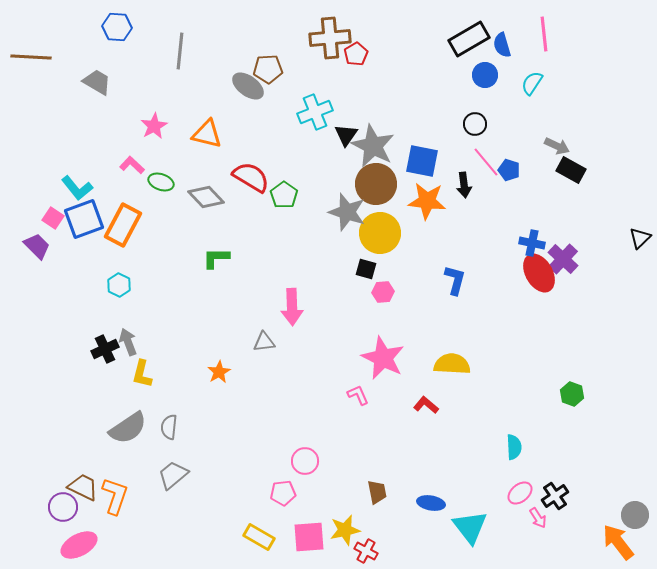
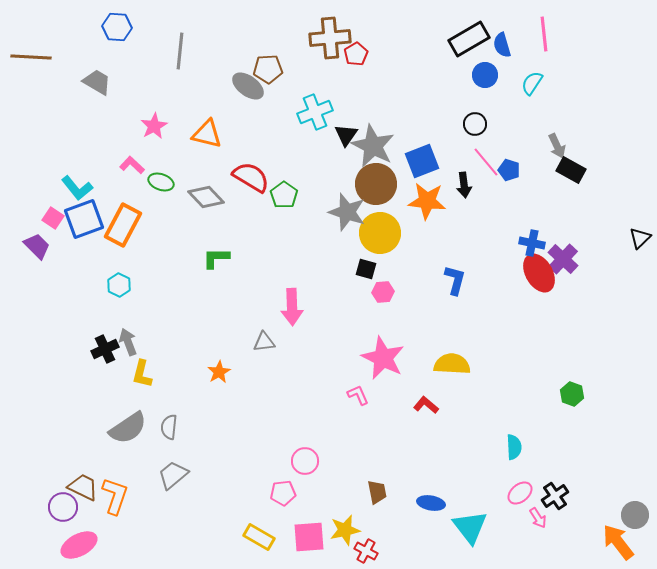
gray arrow at (557, 146): rotated 40 degrees clockwise
blue square at (422, 161): rotated 32 degrees counterclockwise
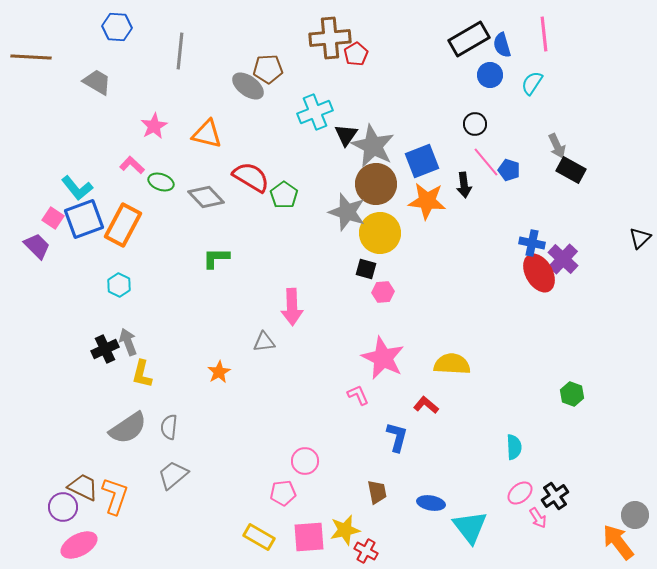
blue circle at (485, 75): moved 5 px right
blue L-shape at (455, 280): moved 58 px left, 157 px down
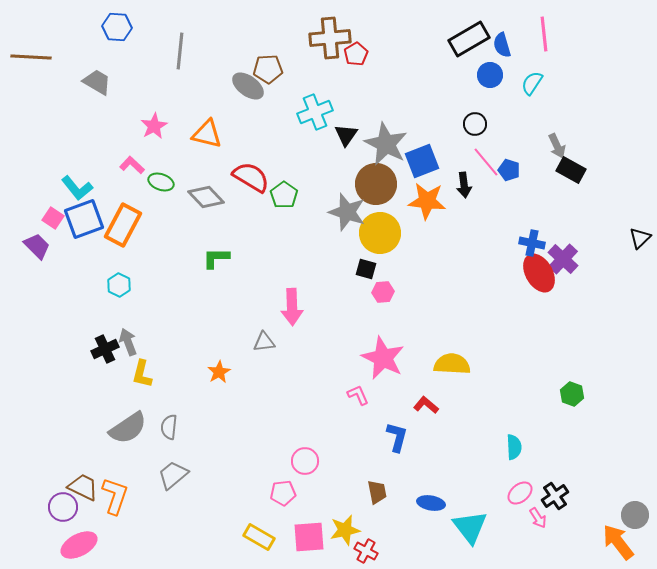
gray star at (373, 146): moved 13 px right, 2 px up
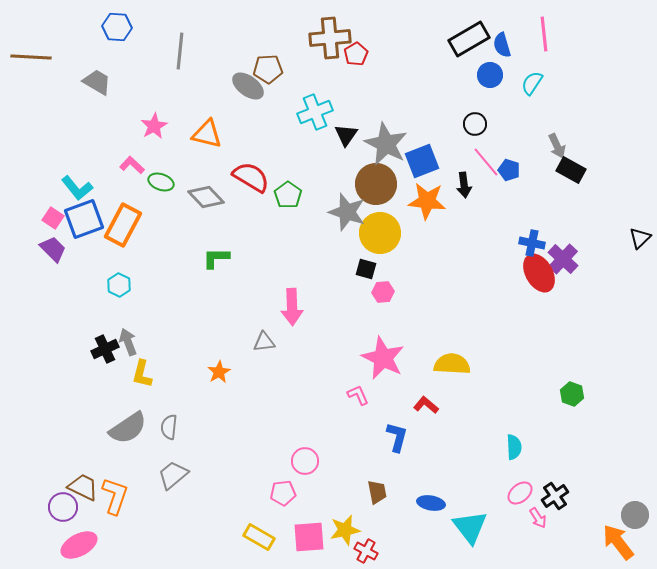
green pentagon at (284, 195): moved 4 px right
purple trapezoid at (37, 246): moved 16 px right, 3 px down
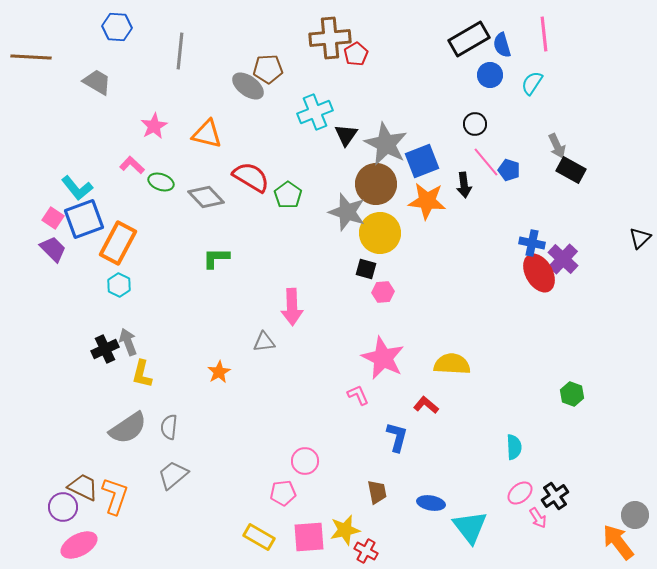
orange rectangle at (123, 225): moved 5 px left, 18 px down
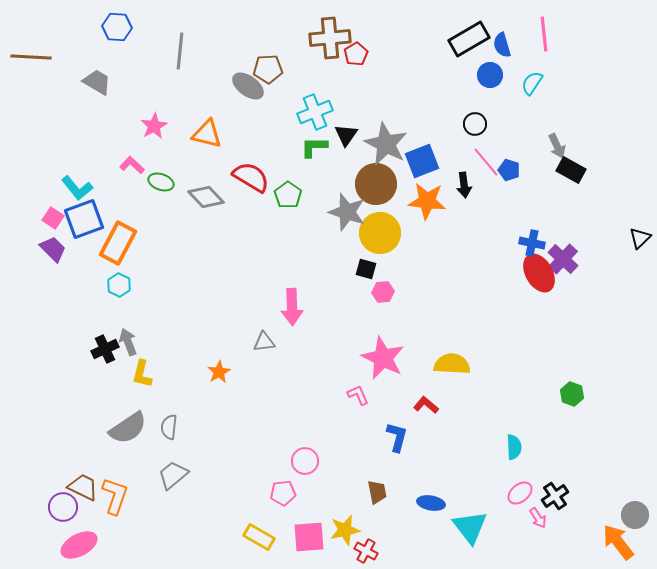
green L-shape at (216, 258): moved 98 px right, 111 px up
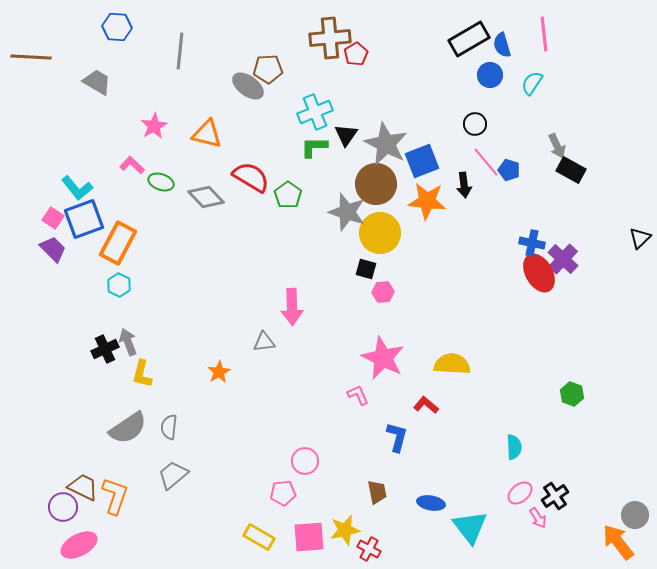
red cross at (366, 551): moved 3 px right, 2 px up
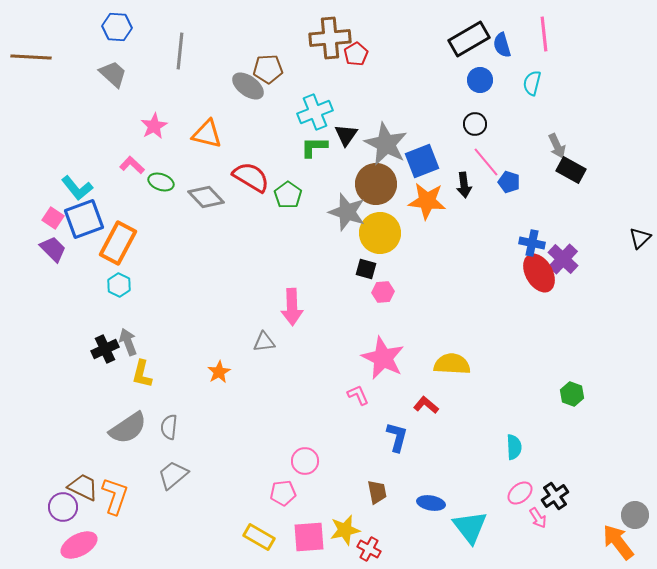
blue circle at (490, 75): moved 10 px left, 5 px down
gray trapezoid at (97, 82): moved 16 px right, 8 px up; rotated 12 degrees clockwise
cyan semicircle at (532, 83): rotated 20 degrees counterclockwise
blue pentagon at (509, 170): moved 12 px down
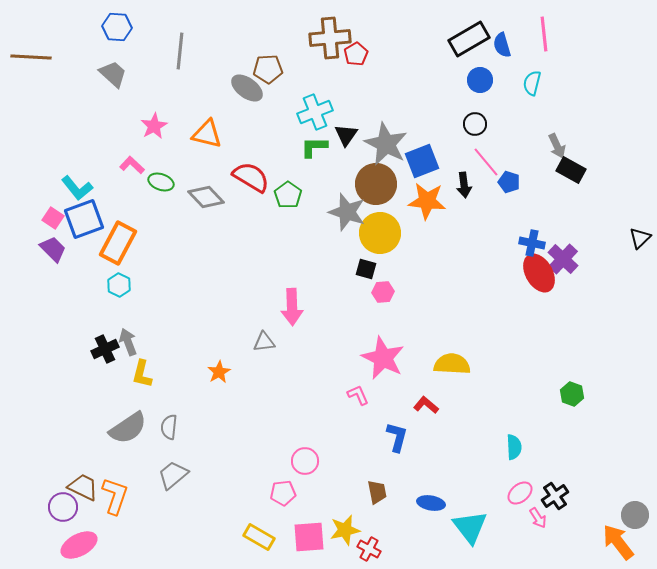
gray ellipse at (248, 86): moved 1 px left, 2 px down
